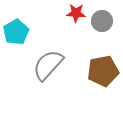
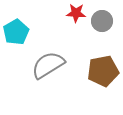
gray semicircle: rotated 16 degrees clockwise
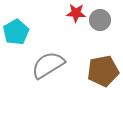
gray circle: moved 2 px left, 1 px up
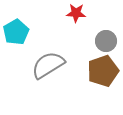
gray circle: moved 6 px right, 21 px down
brown pentagon: rotated 8 degrees counterclockwise
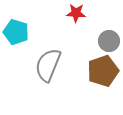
cyan pentagon: rotated 25 degrees counterclockwise
gray circle: moved 3 px right
gray semicircle: rotated 36 degrees counterclockwise
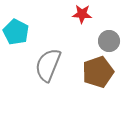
red star: moved 6 px right, 1 px down
cyan pentagon: rotated 10 degrees clockwise
brown pentagon: moved 5 px left, 1 px down
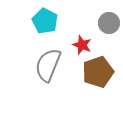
red star: moved 31 px down; rotated 18 degrees clockwise
cyan pentagon: moved 29 px right, 11 px up
gray circle: moved 18 px up
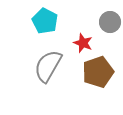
gray circle: moved 1 px right, 1 px up
red star: moved 1 px right, 2 px up
gray semicircle: moved 1 px down; rotated 8 degrees clockwise
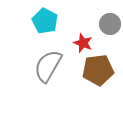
gray circle: moved 2 px down
brown pentagon: moved 2 px up; rotated 12 degrees clockwise
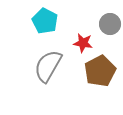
red star: rotated 12 degrees counterclockwise
brown pentagon: moved 2 px right, 1 px down; rotated 20 degrees counterclockwise
